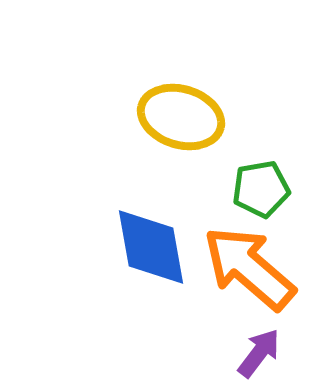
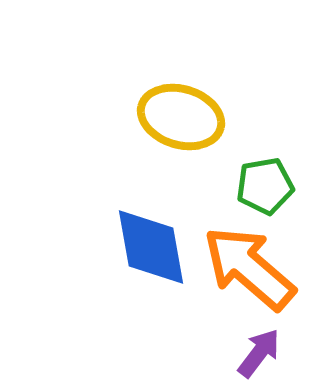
green pentagon: moved 4 px right, 3 px up
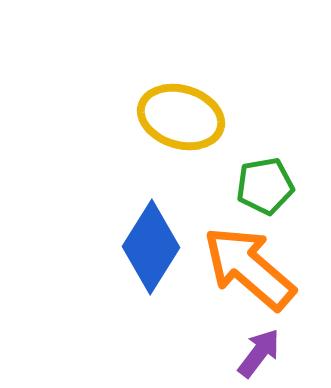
blue diamond: rotated 42 degrees clockwise
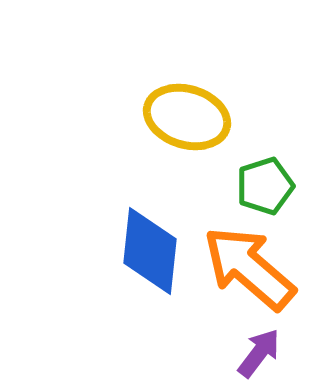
yellow ellipse: moved 6 px right
green pentagon: rotated 8 degrees counterclockwise
blue diamond: moved 1 px left, 4 px down; rotated 26 degrees counterclockwise
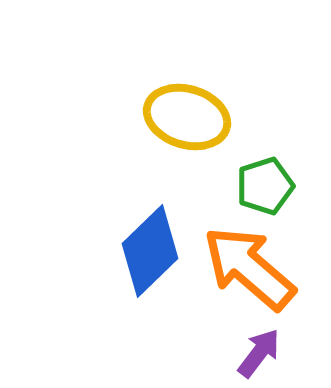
blue diamond: rotated 40 degrees clockwise
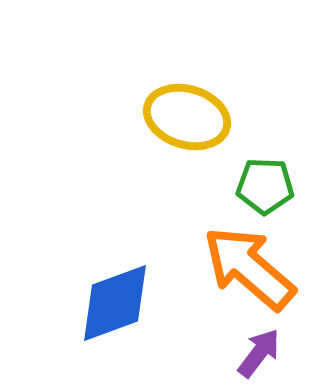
green pentagon: rotated 20 degrees clockwise
blue diamond: moved 35 px left, 52 px down; rotated 24 degrees clockwise
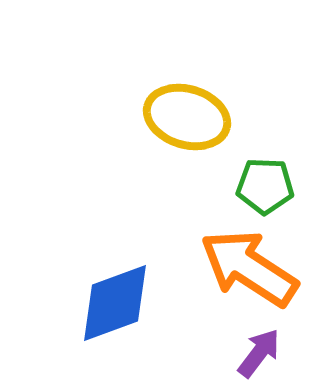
orange arrow: rotated 8 degrees counterclockwise
